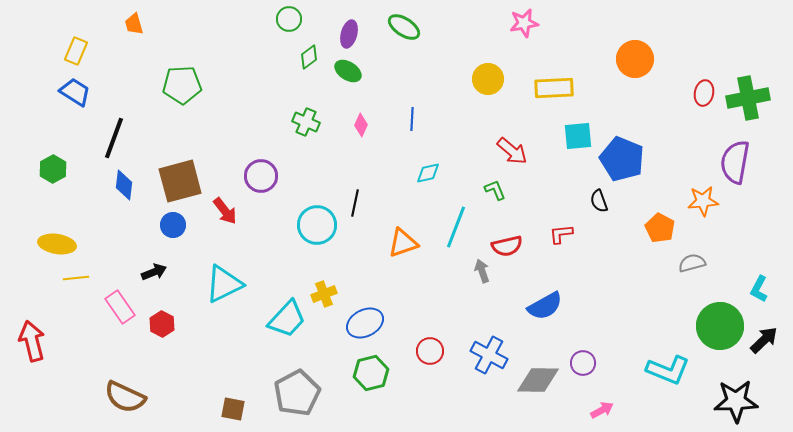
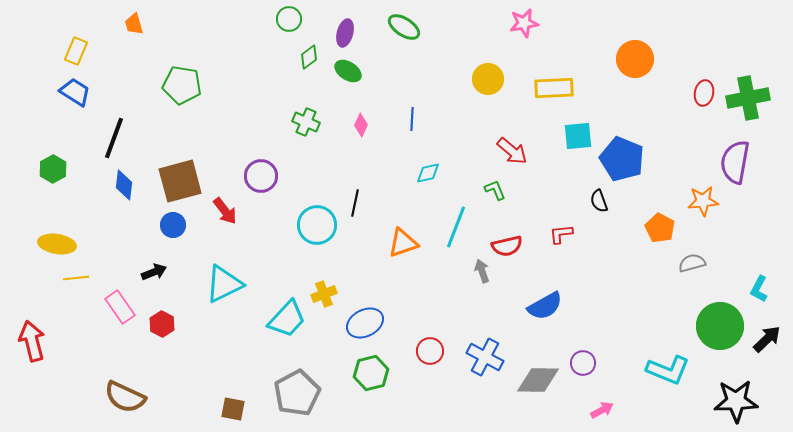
purple ellipse at (349, 34): moved 4 px left, 1 px up
green pentagon at (182, 85): rotated 12 degrees clockwise
black arrow at (764, 340): moved 3 px right, 1 px up
blue cross at (489, 355): moved 4 px left, 2 px down
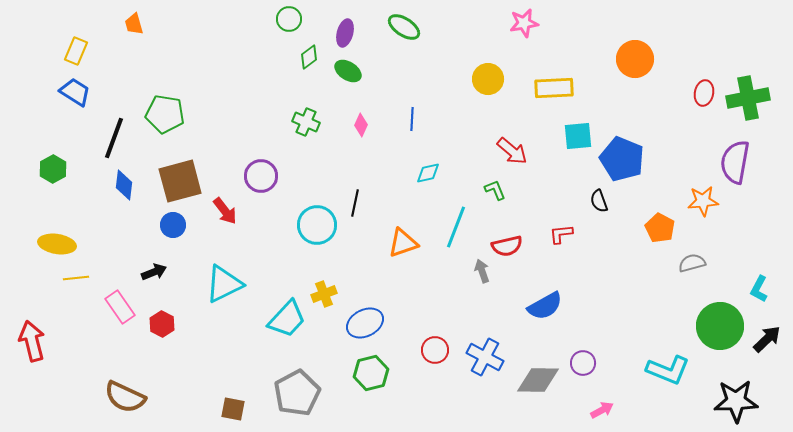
green pentagon at (182, 85): moved 17 px left, 29 px down
red circle at (430, 351): moved 5 px right, 1 px up
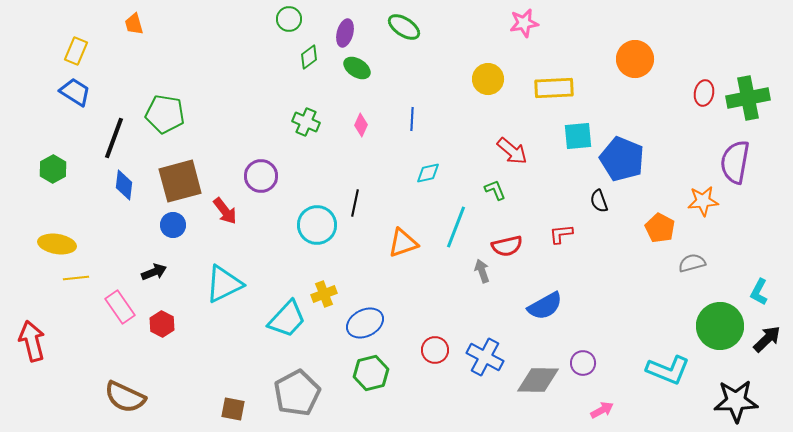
green ellipse at (348, 71): moved 9 px right, 3 px up
cyan L-shape at (759, 289): moved 3 px down
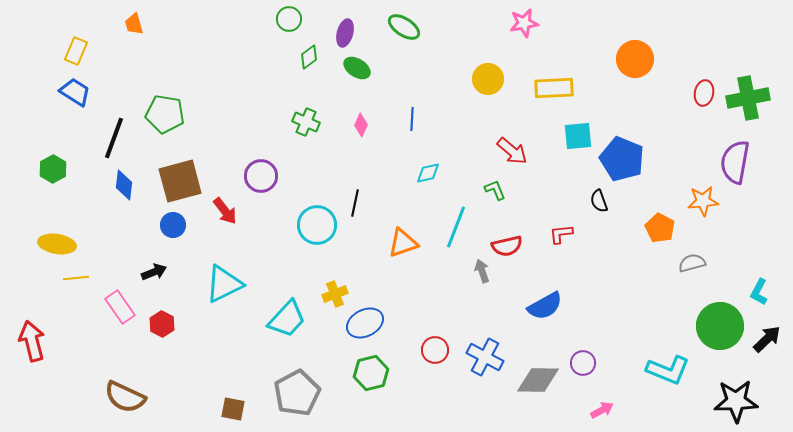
yellow cross at (324, 294): moved 11 px right
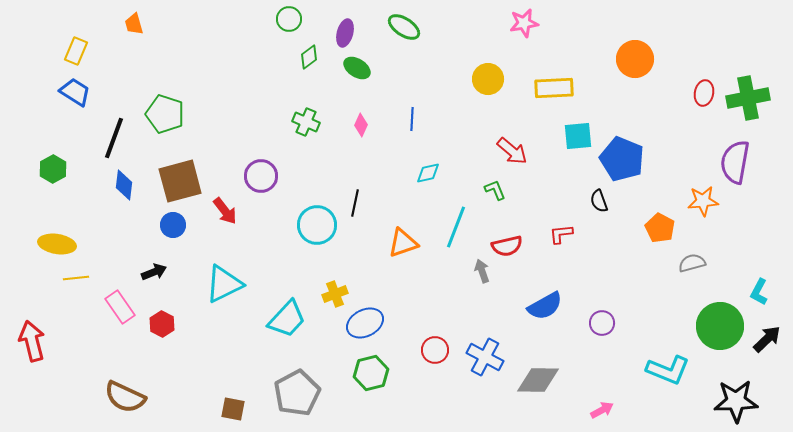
green pentagon at (165, 114): rotated 9 degrees clockwise
purple circle at (583, 363): moved 19 px right, 40 px up
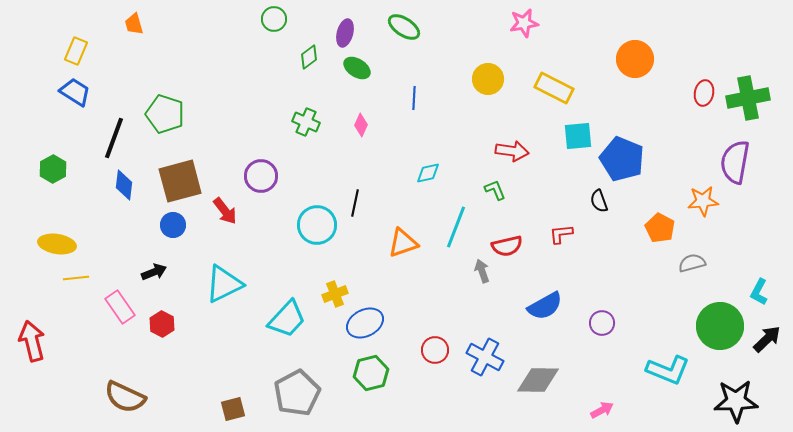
green circle at (289, 19): moved 15 px left
yellow rectangle at (554, 88): rotated 30 degrees clockwise
blue line at (412, 119): moved 2 px right, 21 px up
red arrow at (512, 151): rotated 32 degrees counterclockwise
brown square at (233, 409): rotated 25 degrees counterclockwise
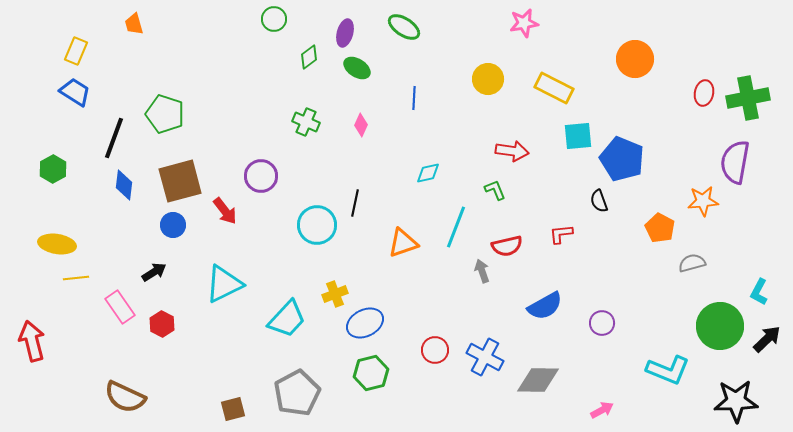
black arrow at (154, 272): rotated 10 degrees counterclockwise
